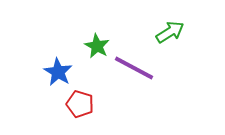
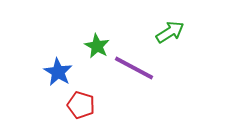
red pentagon: moved 1 px right, 1 px down
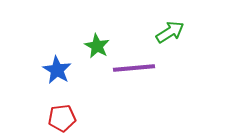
purple line: rotated 33 degrees counterclockwise
blue star: moved 1 px left, 2 px up
red pentagon: moved 19 px left, 13 px down; rotated 24 degrees counterclockwise
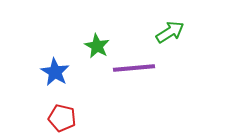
blue star: moved 2 px left, 2 px down
red pentagon: rotated 20 degrees clockwise
